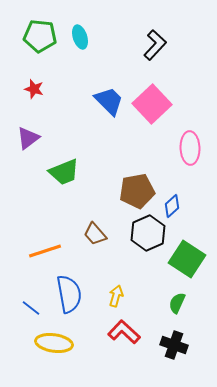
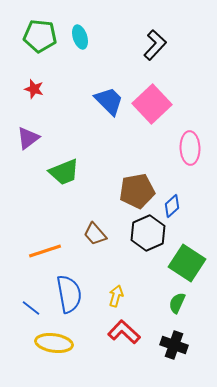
green square: moved 4 px down
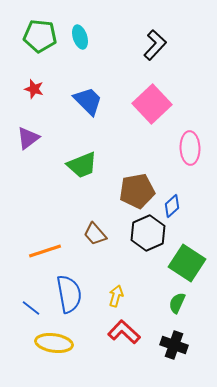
blue trapezoid: moved 21 px left
green trapezoid: moved 18 px right, 7 px up
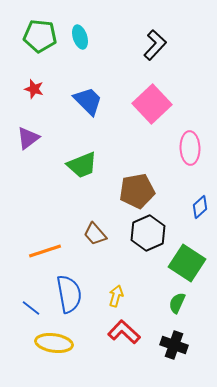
blue diamond: moved 28 px right, 1 px down
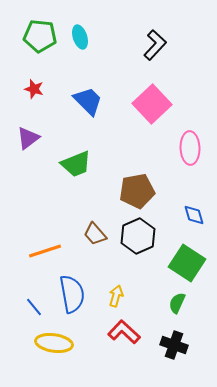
green trapezoid: moved 6 px left, 1 px up
blue diamond: moved 6 px left, 8 px down; rotated 65 degrees counterclockwise
black hexagon: moved 10 px left, 3 px down
blue semicircle: moved 3 px right
blue line: moved 3 px right, 1 px up; rotated 12 degrees clockwise
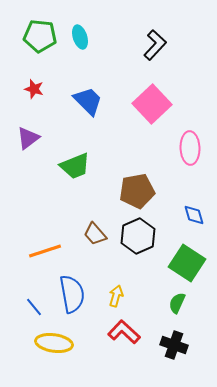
green trapezoid: moved 1 px left, 2 px down
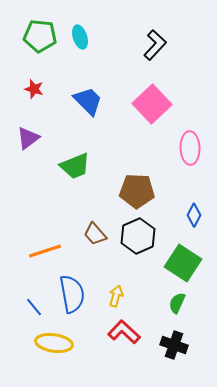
brown pentagon: rotated 12 degrees clockwise
blue diamond: rotated 45 degrees clockwise
green square: moved 4 px left
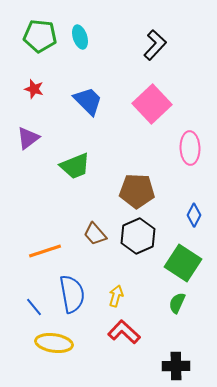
black cross: moved 2 px right, 21 px down; rotated 20 degrees counterclockwise
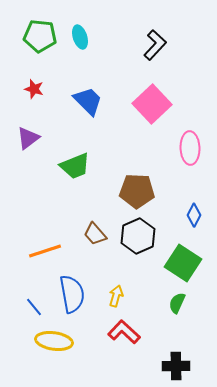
yellow ellipse: moved 2 px up
